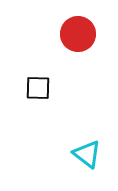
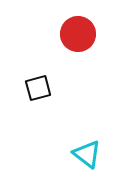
black square: rotated 16 degrees counterclockwise
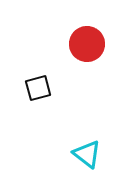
red circle: moved 9 px right, 10 px down
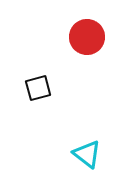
red circle: moved 7 px up
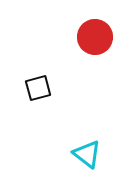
red circle: moved 8 px right
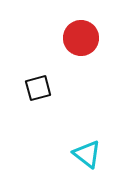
red circle: moved 14 px left, 1 px down
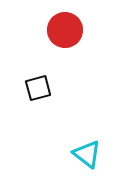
red circle: moved 16 px left, 8 px up
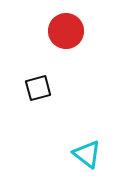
red circle: moved 1 px right, 1 px down
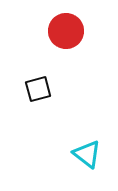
black square: moved 1 px down
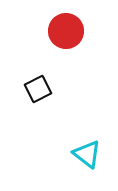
black square: rotated 12 degrees counterclockwise
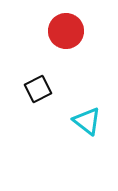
cyan triangle: moved 33 px up
